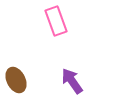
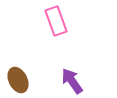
brown ellipse: moved 2 px right
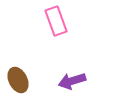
purple arrow: rotated 72 degrees counterclockwise
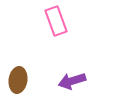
brown ellipse: rotated 35 degrees clockwise
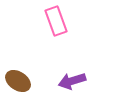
brown ellipse: moved 1 px down; rotated 65 degrees counterclockwise
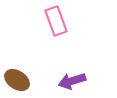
brown ellipse: moved 1 px left, 1 px up
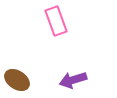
purple arrow: moved 1 px right, 1 px up
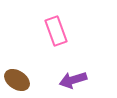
pink rectangle: moved 10 px down
